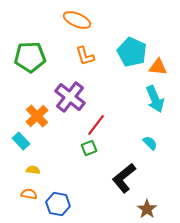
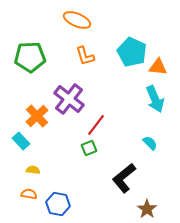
purple cross: moved 1 px left, 2 px down
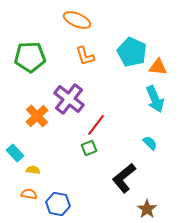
cyan rectangle: moved 6 px left, 12 px down
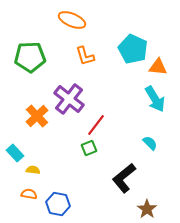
orange ellipse: moved 5 px left
cyan pentagon: moved 1 px right, 3 px up
cyan arrow: rotated 8 degrees counterclockwise
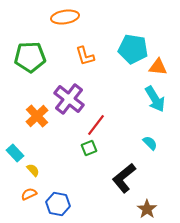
orange ellipse: moved 7 px left, 3 px up; rotated 32 degrees counterclockwise
cyan pentagon: rotated 16 degrees counterclockwise
yellow semicircle: rotated 40 degrees clockwise
orange semicircle: rotated 35 degrees counterclockwise
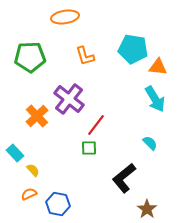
green square: rotated 21 degrees clockwise
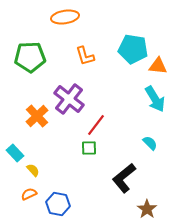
orange triangle: moved 1 px up
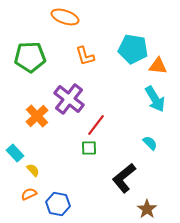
orange ellipse: rotated 28 degrees clockwise
